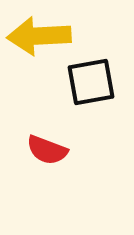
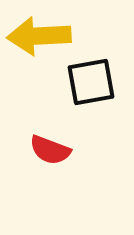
red semicircle: moved 3 px right
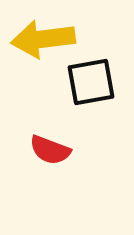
yellow arrow: moved 4 px right, 3 px down; rotated 4 degrees counterclockwise
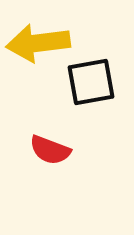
yellow arrow: moved 5 px left, 4 px down
